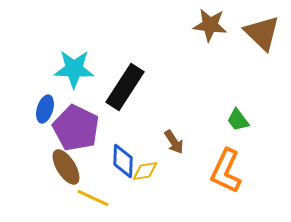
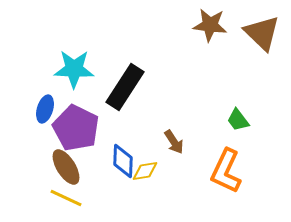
yellow line: moved 27 px left
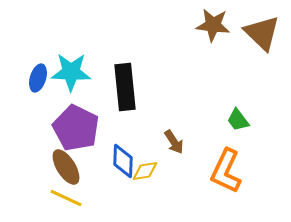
brown star: moved 3 px right
cyan star: moved 3 px left, 3 px down
black rectangle: rotated 39 degrees counterclockwise
blue ellipse: moved 7 px left, 31 px up
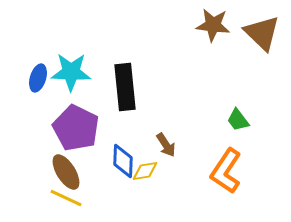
brown arrow: moved 8 px left, 3 px down
brown ellipse: moved 5 px down
orange L-shape: rotated 9 degrees clockwise
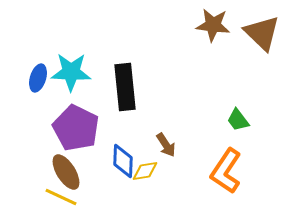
yellow line: moved 5 px left, 1 px up
